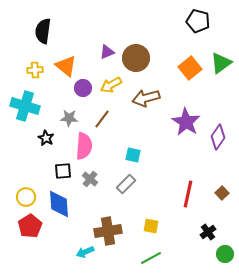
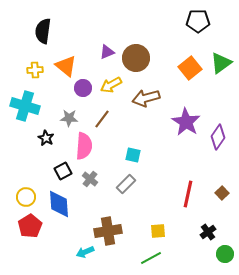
black pentagon: rotated 15 degrees counterclockwise
black square: rotated 24 degrees counterclockwise
yellow square: moved 7 px right, 5 px down; rotated 14 degrees counterclockwise
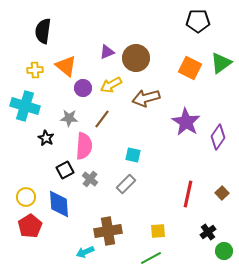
orange square: rotated 25 degrees counterclockwise
black square: moved 2 px right, 1 px up
green circle: moved 1 px left, 3 px up
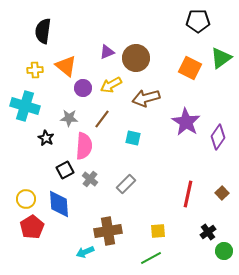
green triangle: moved 5 px up
cyan square: moved 17 px up
yellow circle: moved 2 px down
red pentagon: moved 2 px right, 1 px down
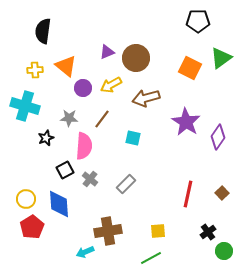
black star: rotated 21 degrees clockwise
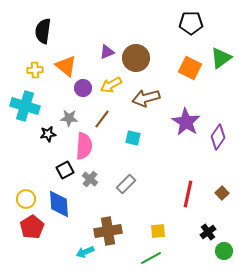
black pentagon: moved 7 px left, 2 px down
black star: moved 2 px right, 4 px up; rotated 14 degrees clockwise
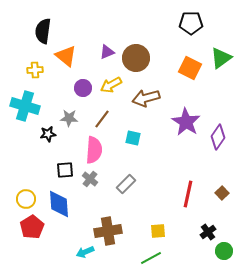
orange triangle: moved 10 px up
pink semicircle: moved 10 px right, 4 px down
black square: rotated 24 degrees clockwise
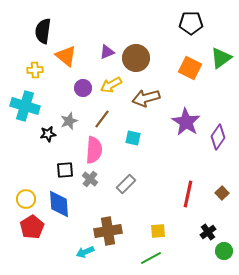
gray star: moved 3 px down; rotated 24 degrees counterclockwise
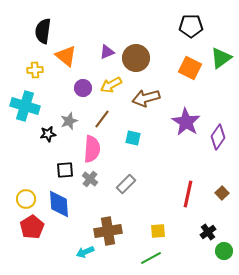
black pentagon: moved 3 px down
pink semicircle: moved 2 px left, 1 px up
